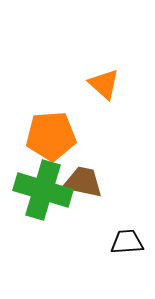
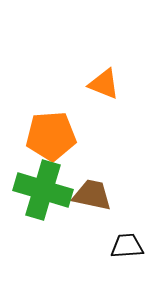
orange triangle: rotated 20 degrees counterclockwise
brown trapezoid: moved 9 px right, 13 px down
black trapezoid: moved 4 px down
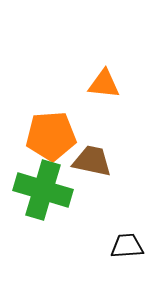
orange triangle: rotated 16 degrees counterclockwise
brown trapezoid: moved 34 px up
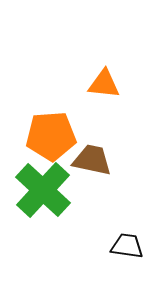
brown trapezoid: moved 1 px up
green cross: rotated 26 degrees clockwise
black trapezoid: rotated 12 degrees clockwise
